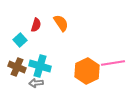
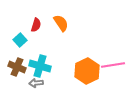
pink line: moved 2 px down
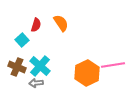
cyan square: moved 2 px right
cyan cross: rotated 25 degrees clockwise
orange hexagon: moved 2 px down
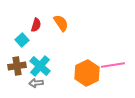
brown cross: moved 1 px up; rotated 30 degrees counterclockwise
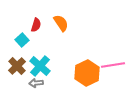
brown cross: rotated 36 degrees counterclockwise
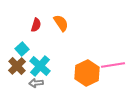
cyan square: moved 9 px down
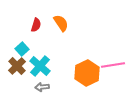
gray arrow: moved 6 px right, 4 px down
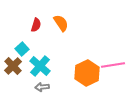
brown cross: moved 4 px left
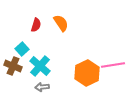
brown cross: rotated 24 degrees counterclockwise
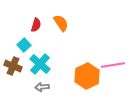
cyan square: moved 2 px right, 4 px up
cyan cross: moved 2 px up
orange hexagon: moved 3 px down
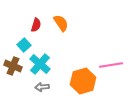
pink line: moved 2 px left
orange hexagon: moved 4 px left, 5 px down; rotated 10 degrees clockwise
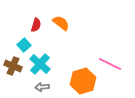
orange semicircle: rotated 18 degrees counterclockwise
pink line: moved 1 px left, 1 px up; rotated 35 degrees clockwise
